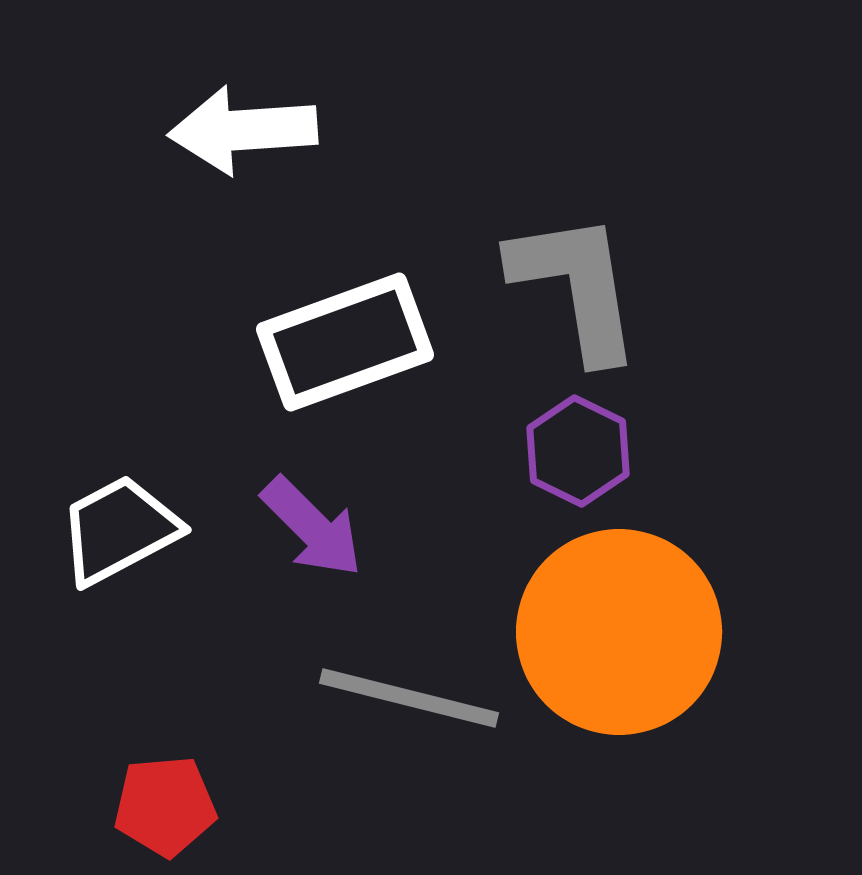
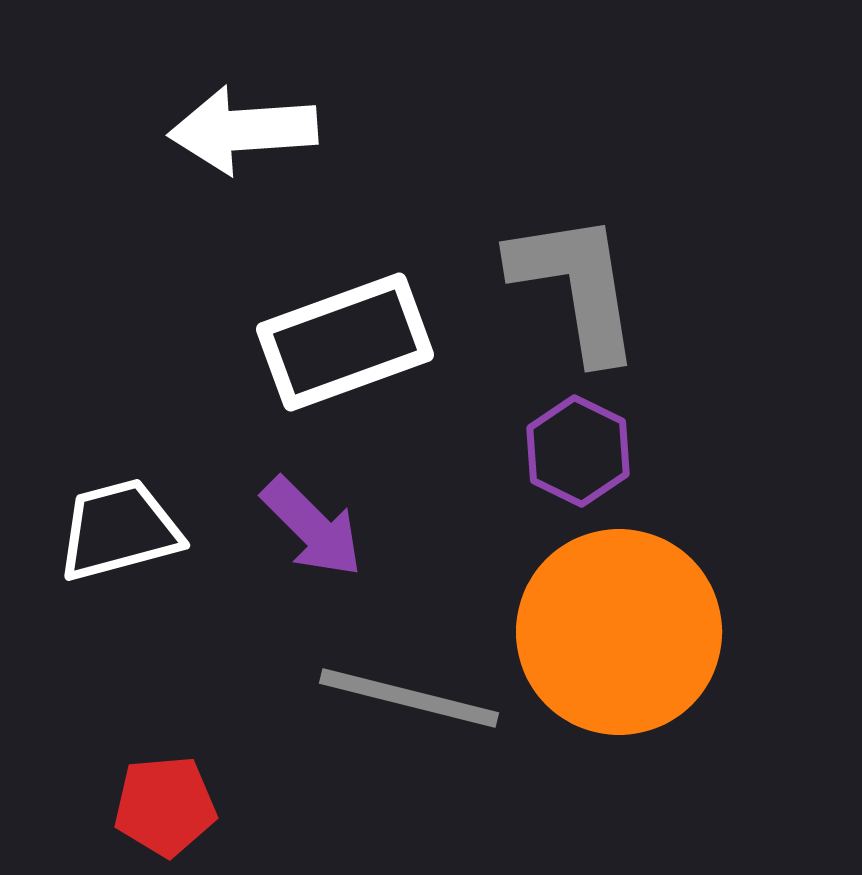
white trapezoid: rotated 13 degrees clockwise
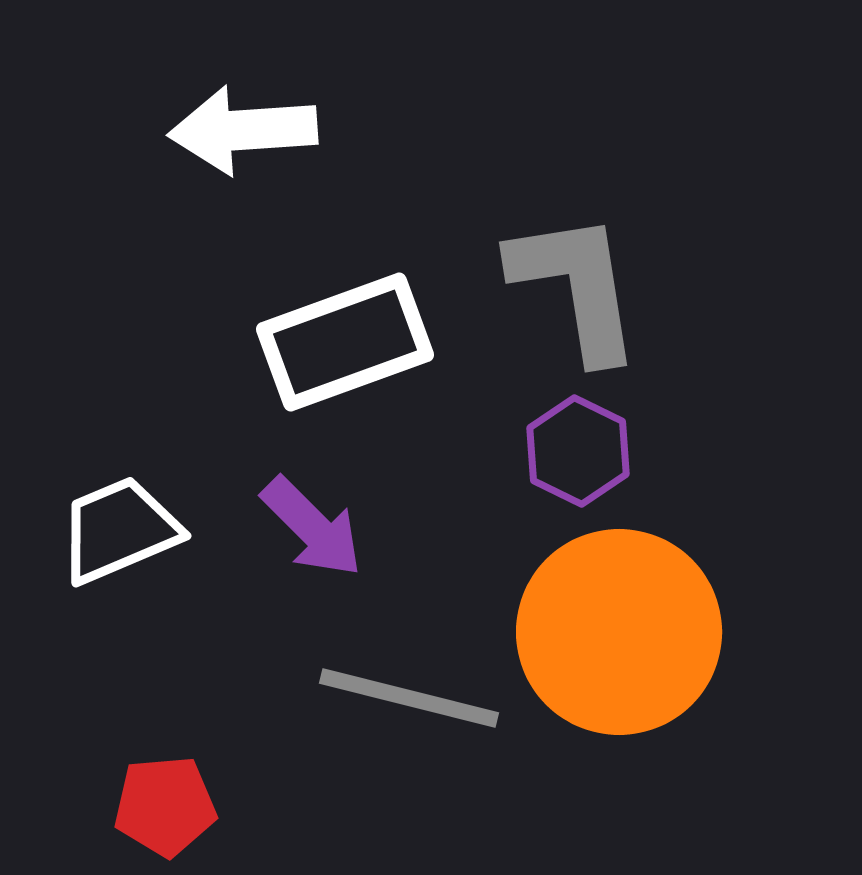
white trapezoid: rotated 8 degrees counterclockwise
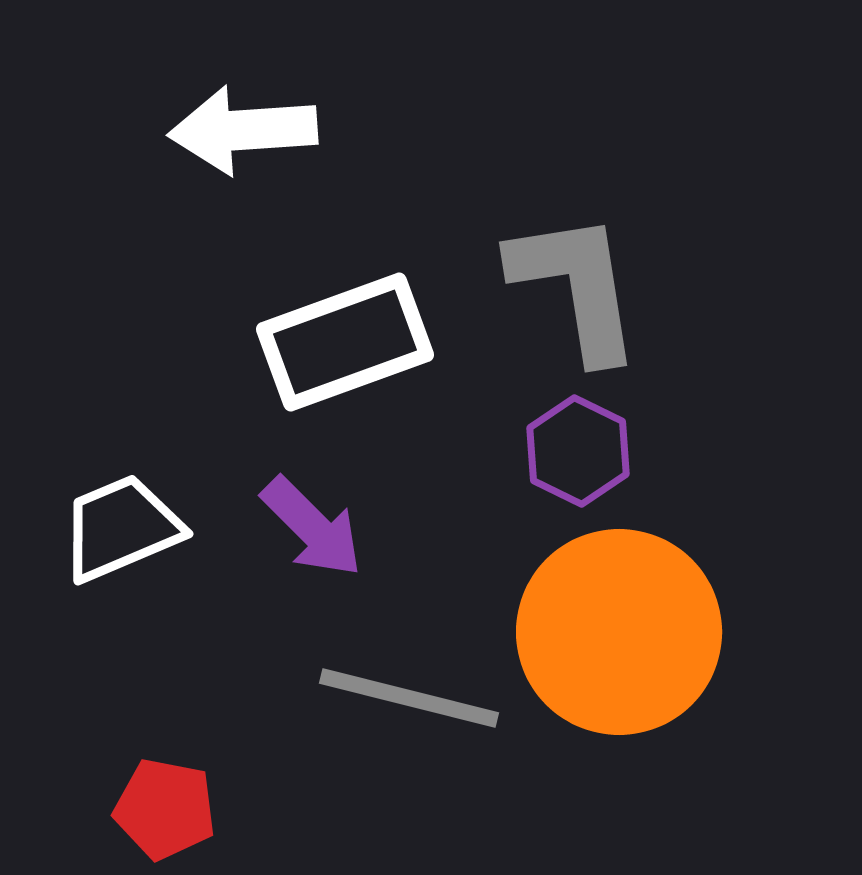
white trapezoid: moved 2 px right, 2 px up
red pentagon: moved 3 px down; rotated 16 degrees clockwise
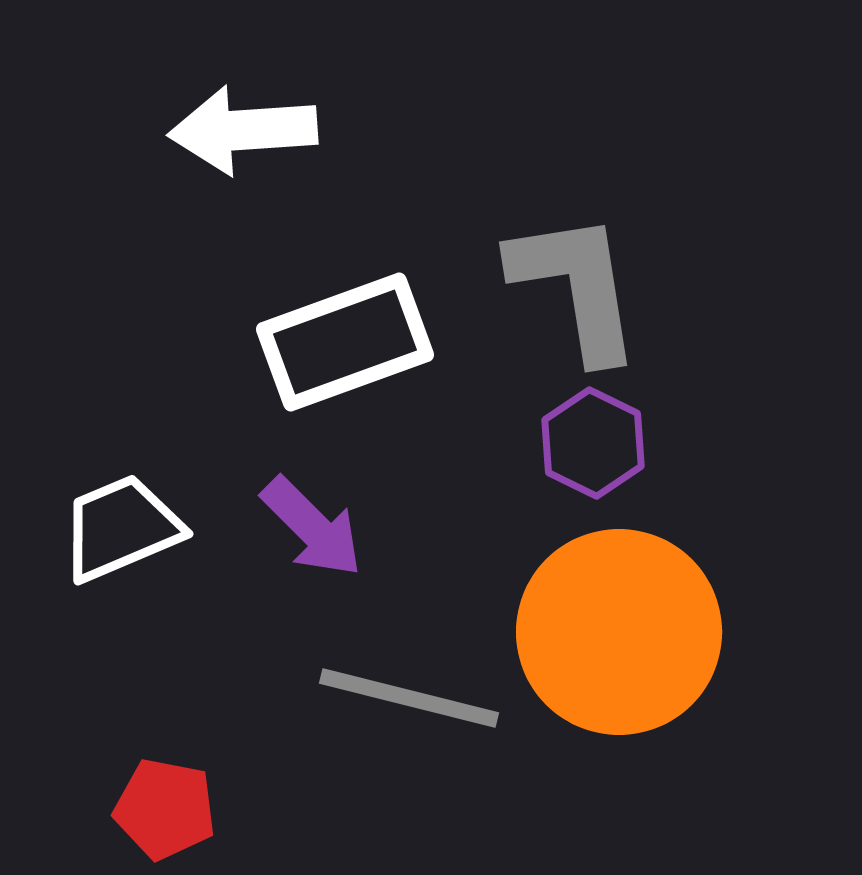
purple hexagon: moved 15 px right, 8 px up
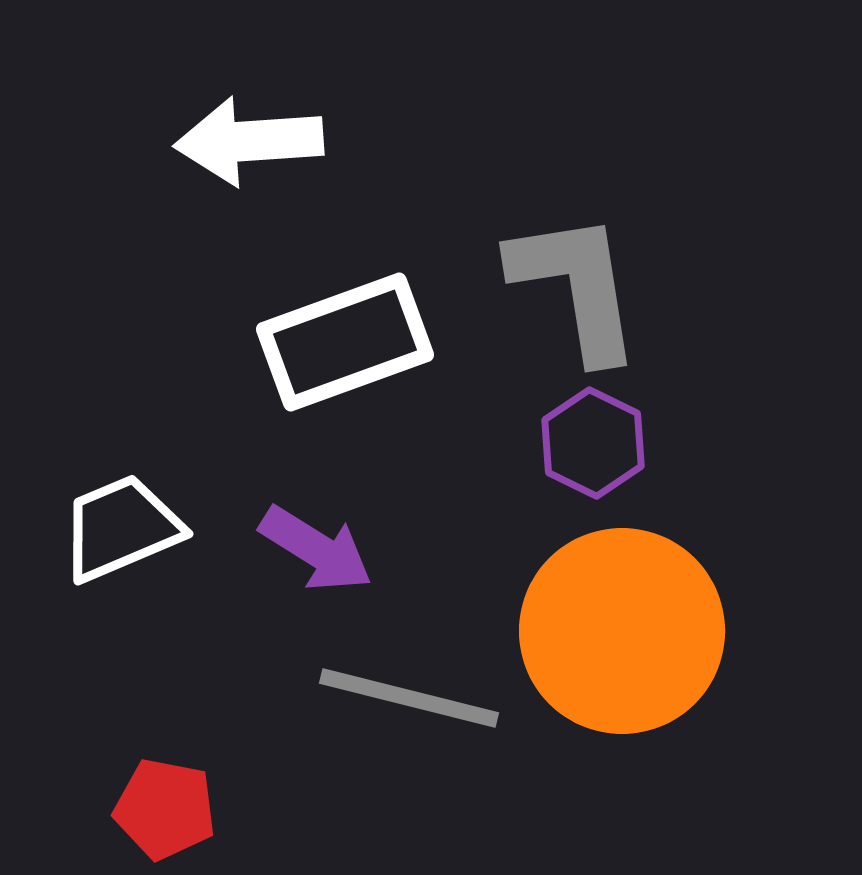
white arrow: moved 6 px right, 11 px down
purple arrow: moved 4 px right, 22 px down; rotated 13 degrees counterclockwise
orange circle: moved 3 px right, 1 px up
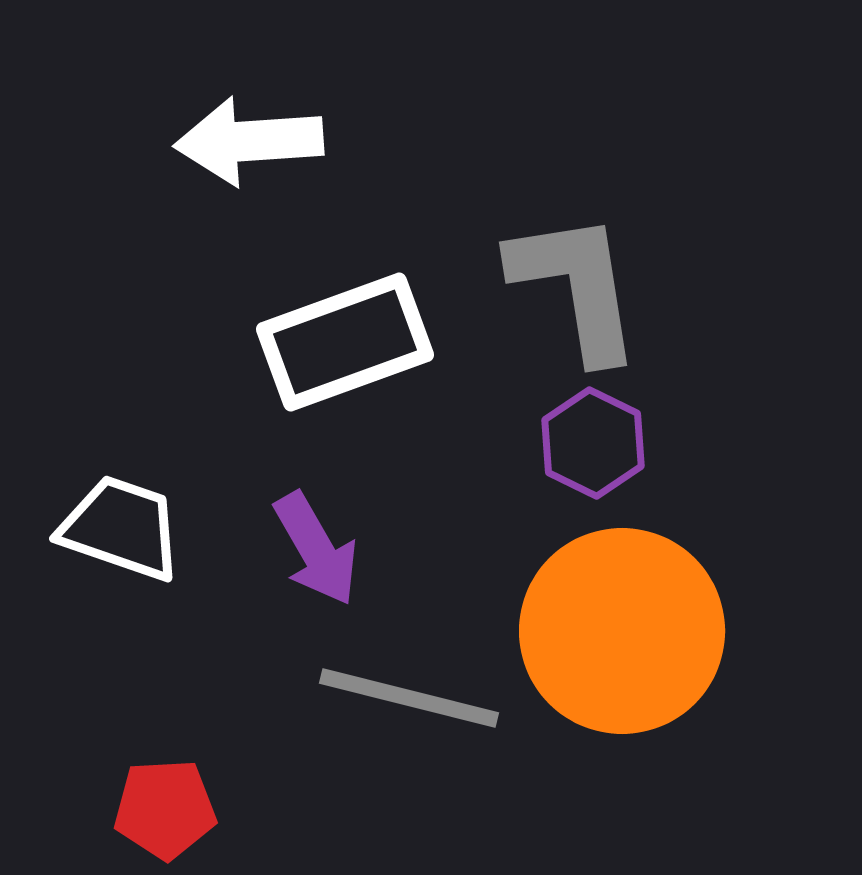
white trapezoid: rotated 42 degrees clockwise
purple arrow: rotated 28 degrees clockwise
red pentagon: rotated 14 degrees counterclockwise
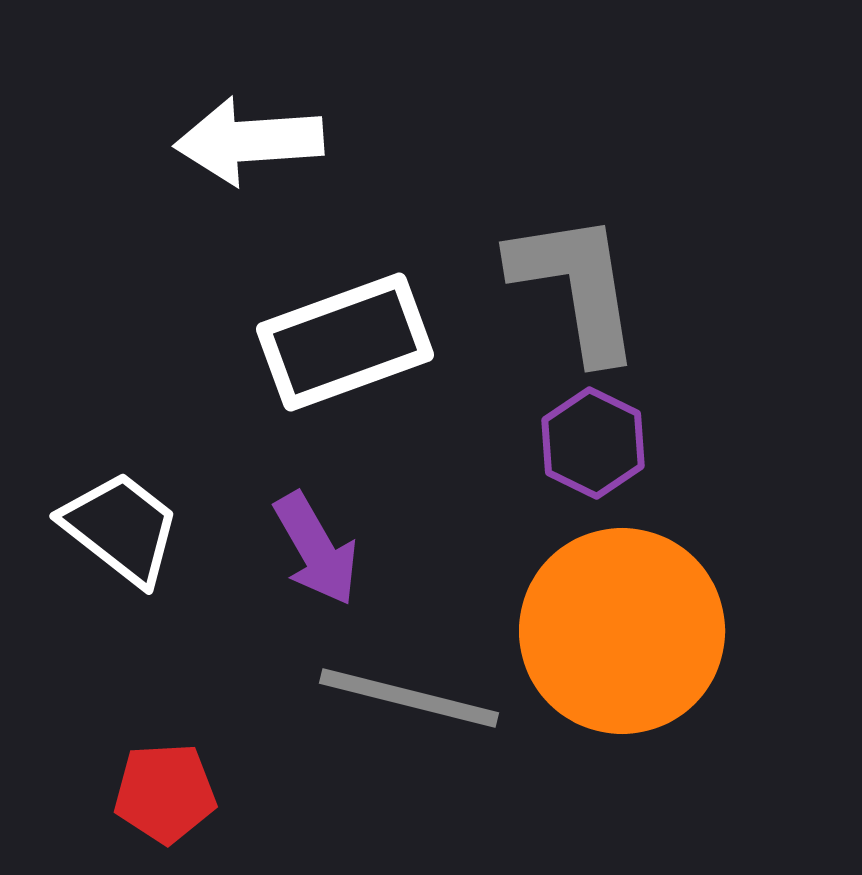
white trapezoid: rotated 19 degrees clockwise
red pentagon: moved 16 px up
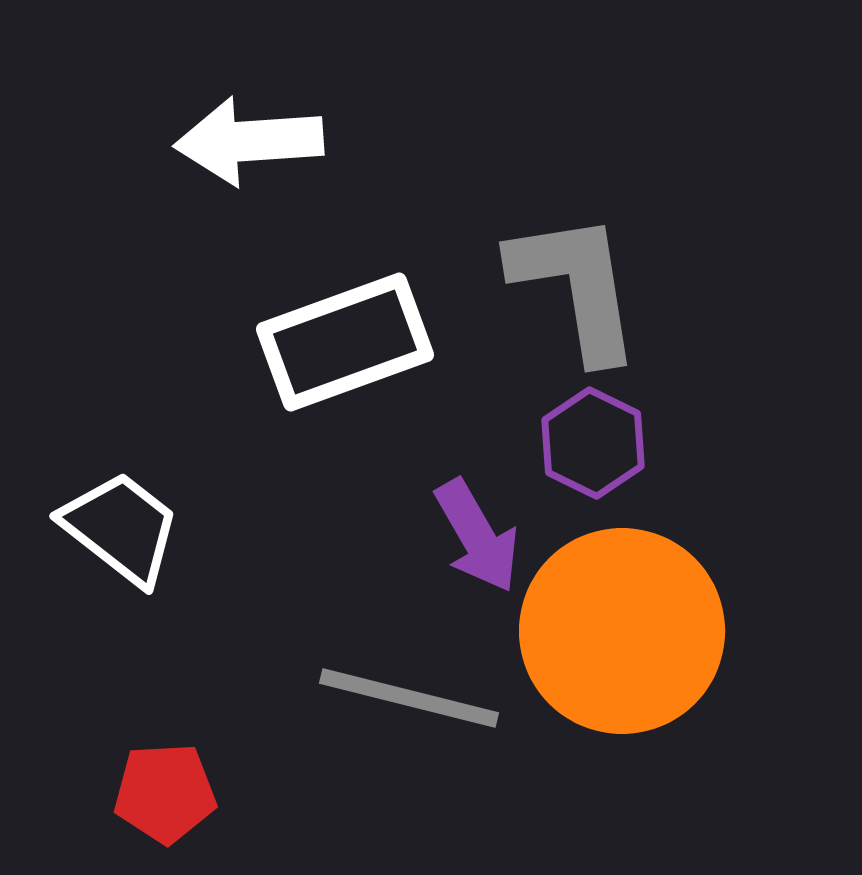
purple arrow: moved 161 px right, 13 px up
